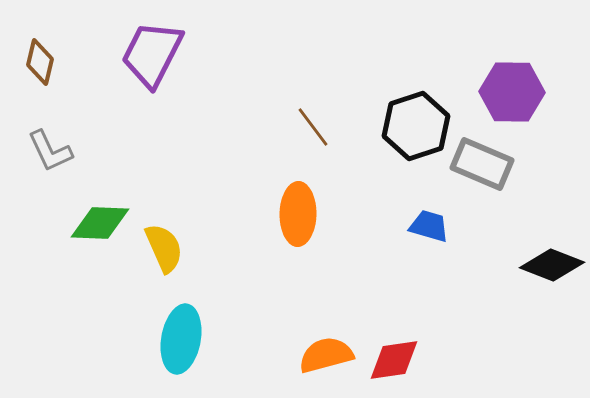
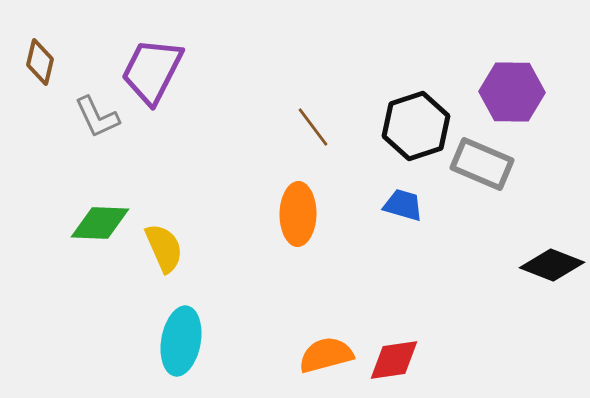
purple trapezoid: moved 17 px down
gray L-shape: moved 47 px right, 34 px up
blue trapezoid: moved 26 px left, 21 px up
cyan ellipse: moved 2 px down
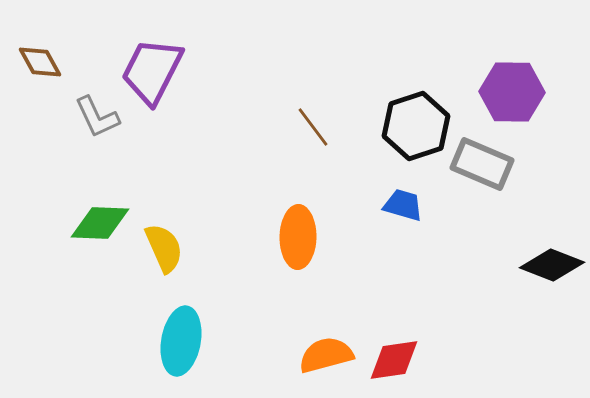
brown diamond: rotated 42 degrees counterclockwise
orange ellipse: moved 23 px down
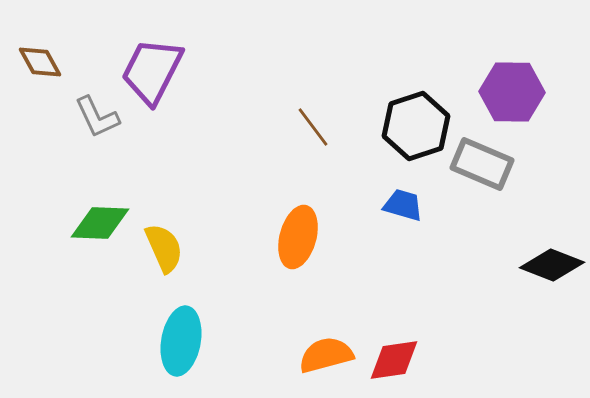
orange ellipse: rotated 14 degrees clockwise
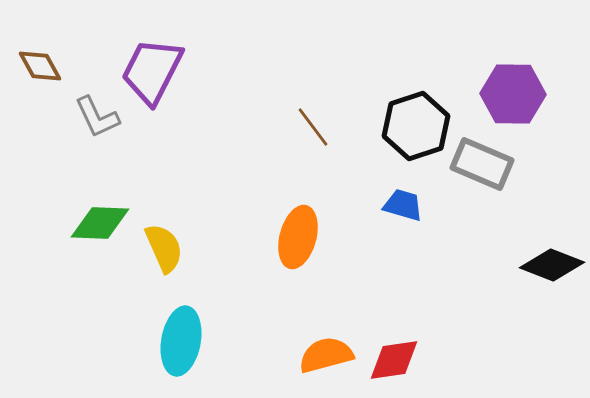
brown diamond: moved 4 px down
purple hexagon: moved 1 px right, 2 px down
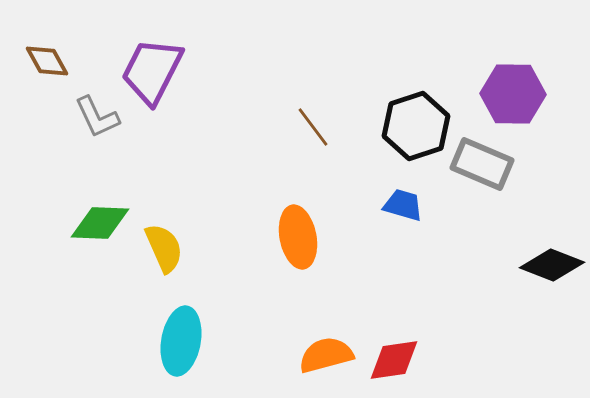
brown diamond: moved 7 px right, 5 px up
orange ellipse: rotated 26 degrees counterclockwise
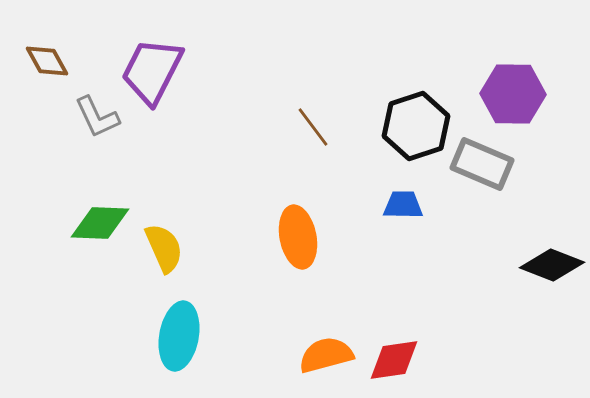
blue trapezoid: rotated 15 degrees counterclockwise
cyan ellipse: moved 2 px left, 5 px up
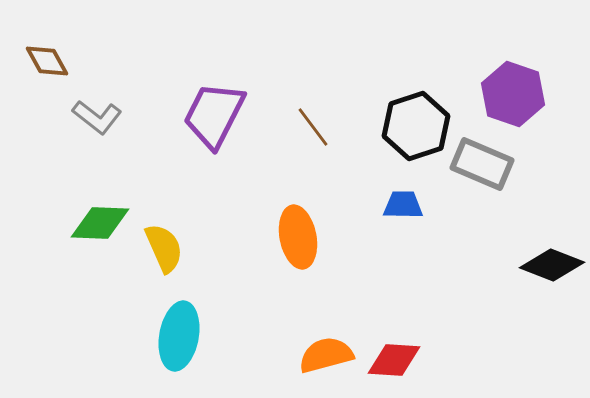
purple trapezoid: moved 62 px right, 44 px down
purple hexagon: rotated 18 degrees clockwise
gray L-shape: rotated 27 degrees counterclockwise
red diamond: rotated 12 degrees clockwise
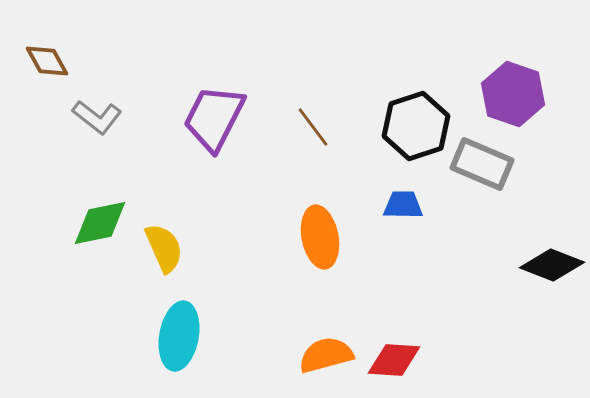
purple trapezoid: moved 3 px down
green diamond: rotated 14 degrees counterclockwise
orange ellipse: moved 22 px right
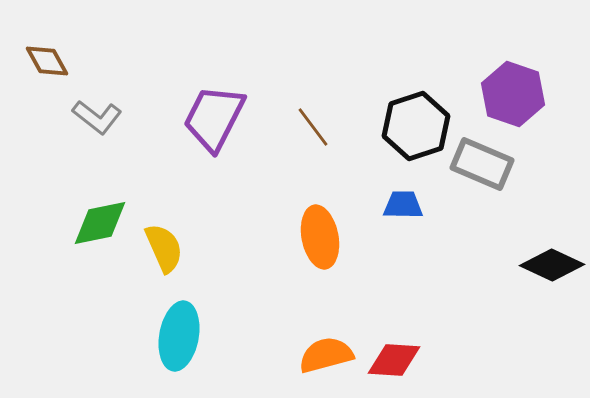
black diamond: rotated 4 degrees clockwise
